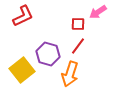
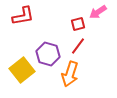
red L-shape: rotated 15 degrees clockwise
red square: rotated 16 degrees counterclockwise
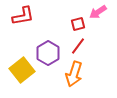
purple hexagon: moved 1 px up; rotated 15 degrees clockwise
orange arrow: moved 4 px right
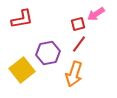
pink arrow: moved 2 px left, 2 px down
red L-shape: moved 1 px left, 3 px down
red line: moved 1 px right, 2 px up
purple hexagon: rotated 20 degrees clockwise
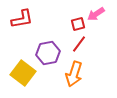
yellow square: moved 1 px right, 3 px down; rotated 15 degrees counterclockwise
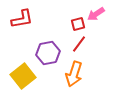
yellow square: moved 3 px down; rotated 15 degrees clockwise
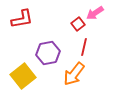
pink arrow: moved 1 px left, 1 px up
red square: rotated 24 degrees counterclockwise
red line: moved 5 px right, 3 px down; rotated 24 degrees counterclockwise
orange arrow: rotated 20 degrees clockwise
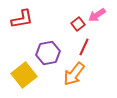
pink arrow: moved 2 px right, 2 px down
red line: rotated 12 degrees clockwise
yellow square: moved 1 px right, 1 px up
